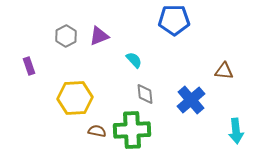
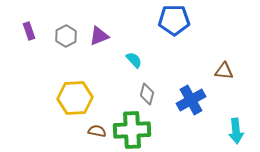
purple rectangle: moved 35 px up
gray diamond: moved 2 px right; rotated 20 degrees clockwise
blue cross: rotated 12 degrees clockwise
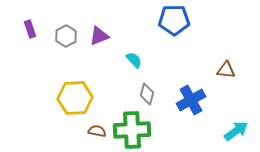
purple rectangle: moved 1 px right, 2 px up
brown triangle: moved 2 px right, 1 px up
cyan arrow: rotated 120 degrees counterclockwise
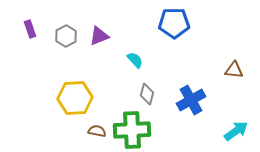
blue pentagon: moved 3 px down
cyan semicircle: moved 1 px right
brown triangle: moved 8 px right
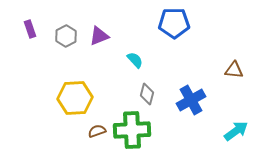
brown semicircle: rotated 30 degrees counterclockwise
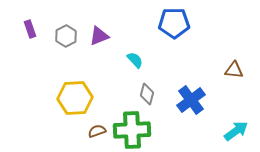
blue cross: rotated 8 degrees counterclockwise
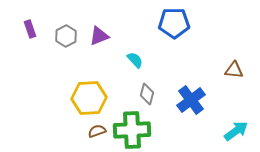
yellow hexagon: moved 14 px right
